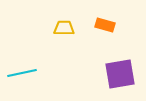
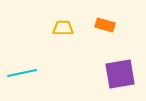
yellow trapezoid: moved 1 px left
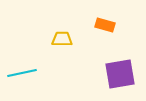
yellow trapezoid: moved 1 px left, 11 px down
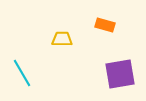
cyan line: rotated 72 degrees clockwise
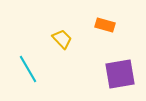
yellow trapezoid: rotated 45 degrees clockwise
cyan line: moved 6 px right, 4 px up
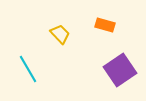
yellow trapezoid: moved 2 px left, 5 px up
purple square: moved 4 px up; rotated 24 degrees counterclockwise
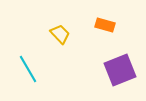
purple square: rotated 12 degrees clockwise
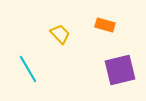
purple square: rotated 8 degrees clockwise
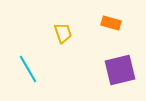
orange rectangle: moved 6 px right, 2 px up
yellow trapezoid: moved 3 px right, 1 px up; rotated 25 degrees clockwise
